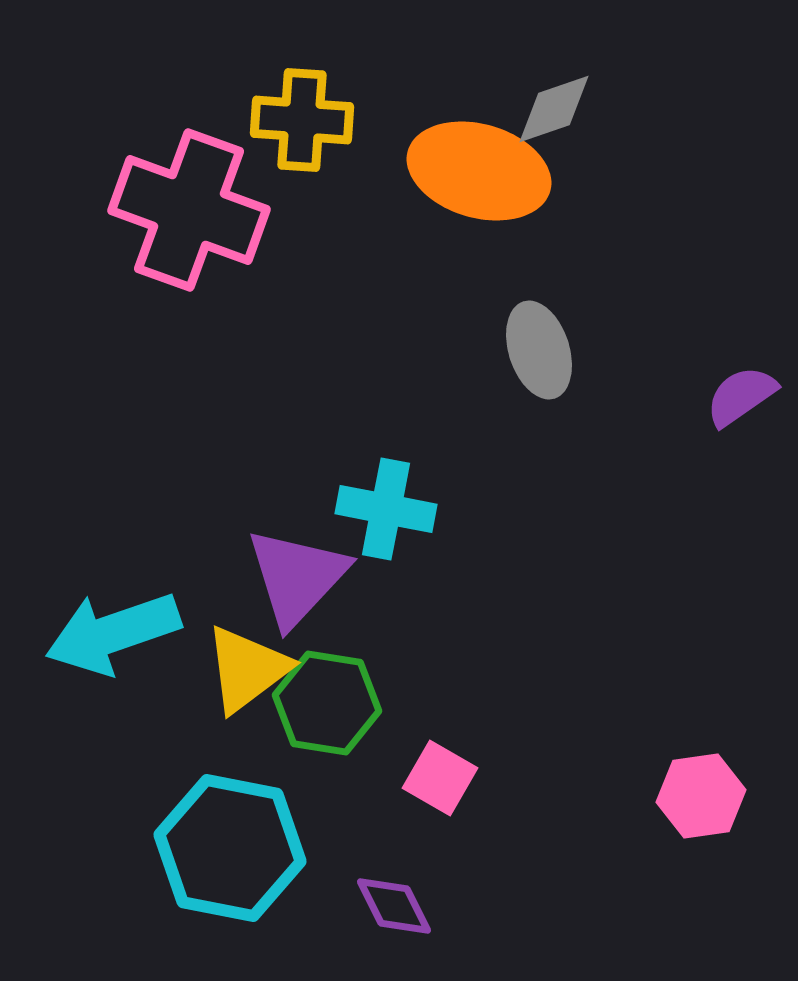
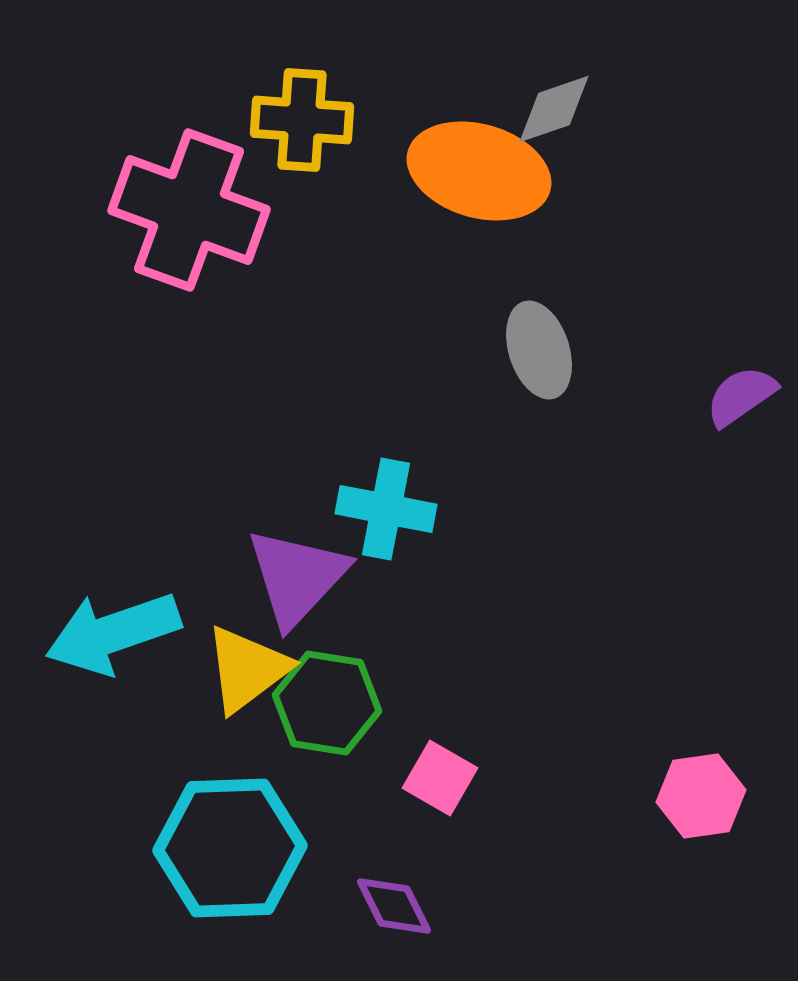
cyan hexagon: rotated 13 degrees counterclockwise
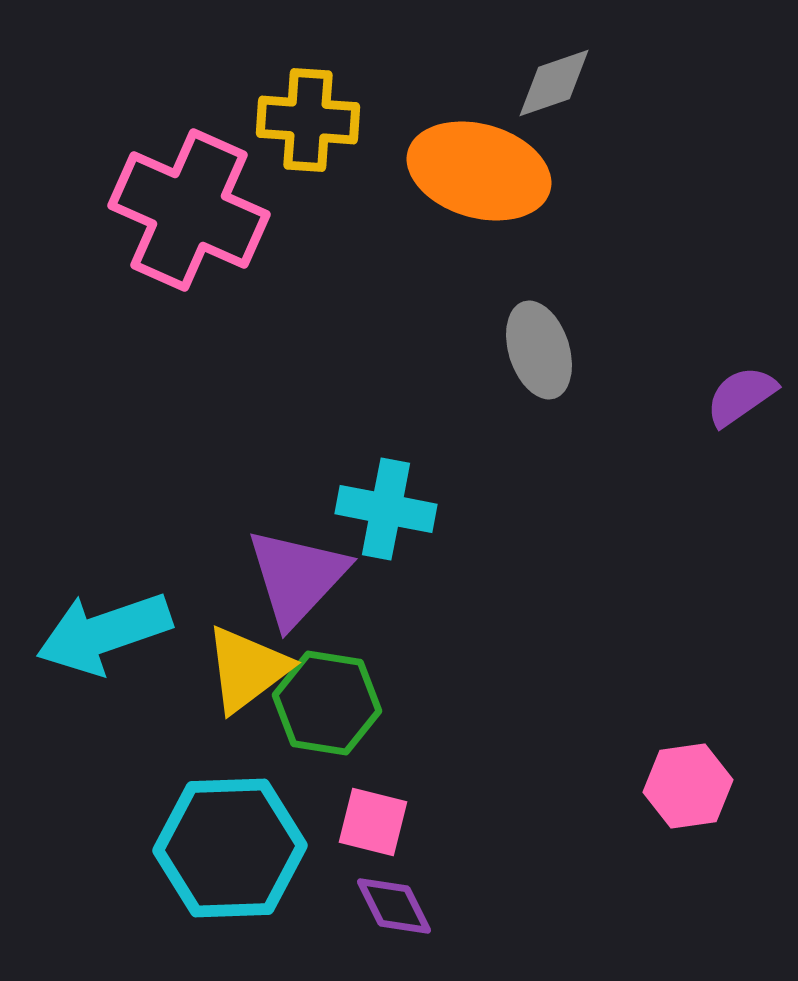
gray diamond: moved 26 px up
yellow cross: moved 6 px right
pink cross: rotated 4 degrees clockwise
cyan arrow: moved 9 px left
pink square: moved 67 px left, 44 px down; rotated 16 degrees counterclockwise
pink hexagon: moved 13 px left, 10 px up
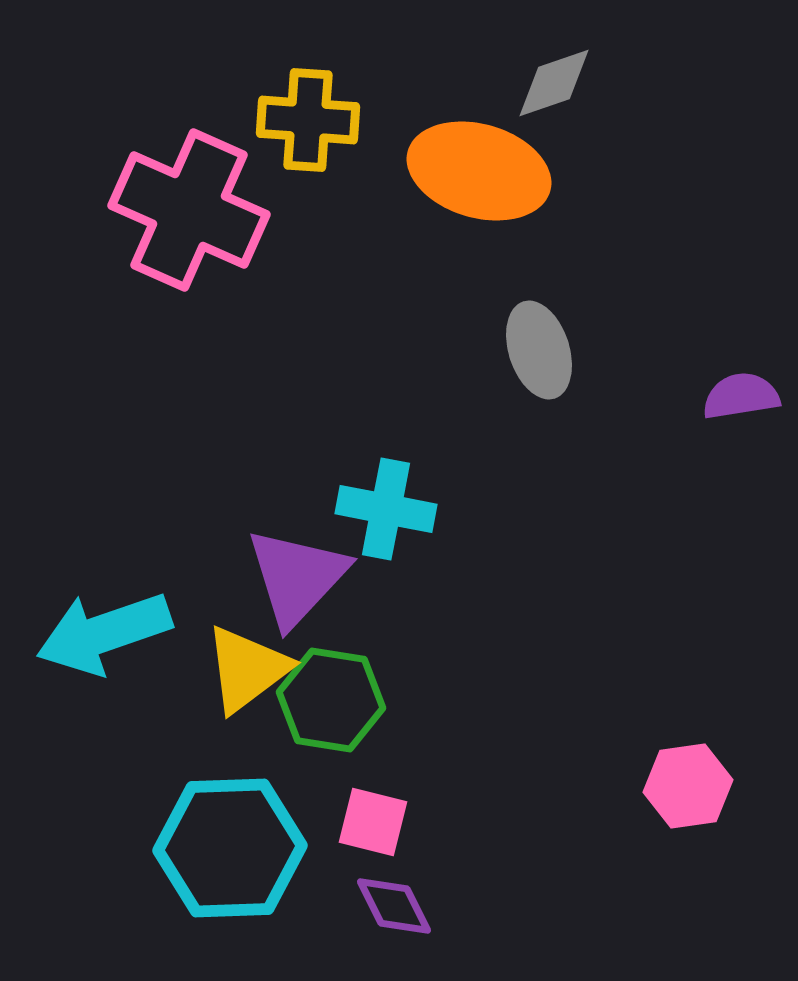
purple semicircle: rotated 26 degrees clockwise
green hexagon: moved 4 px right, 3 px up
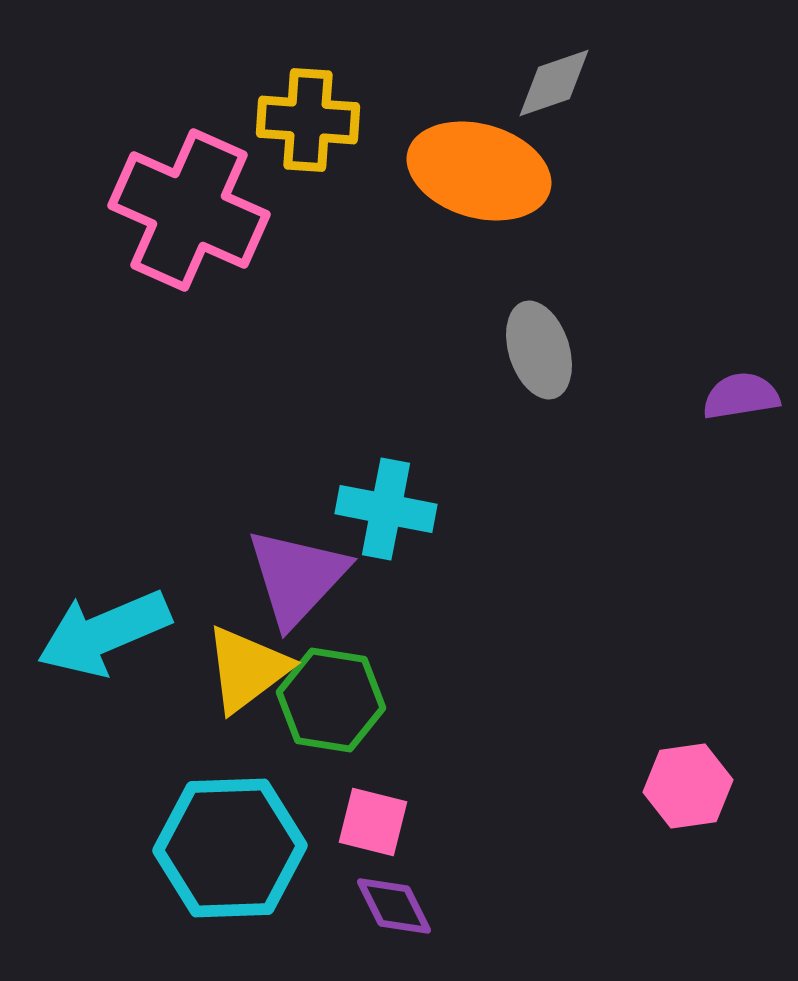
cyan arrow: rotated 4 degrees counterclockwise
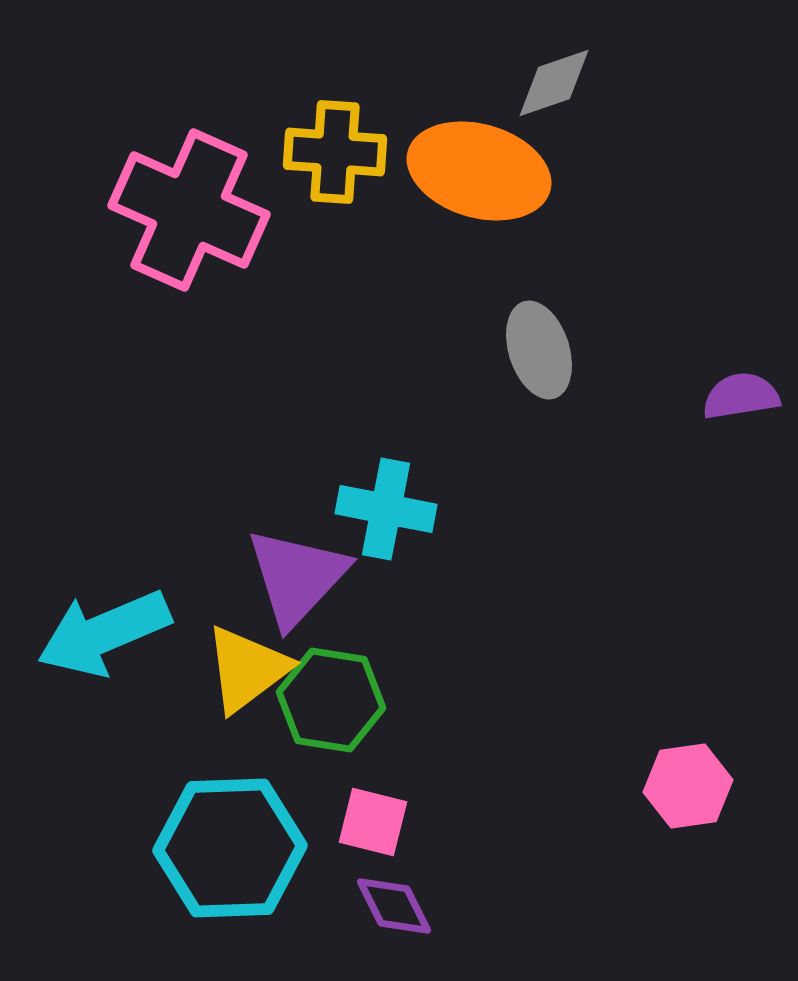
yellow cross: moved 27 px right, 32 px down
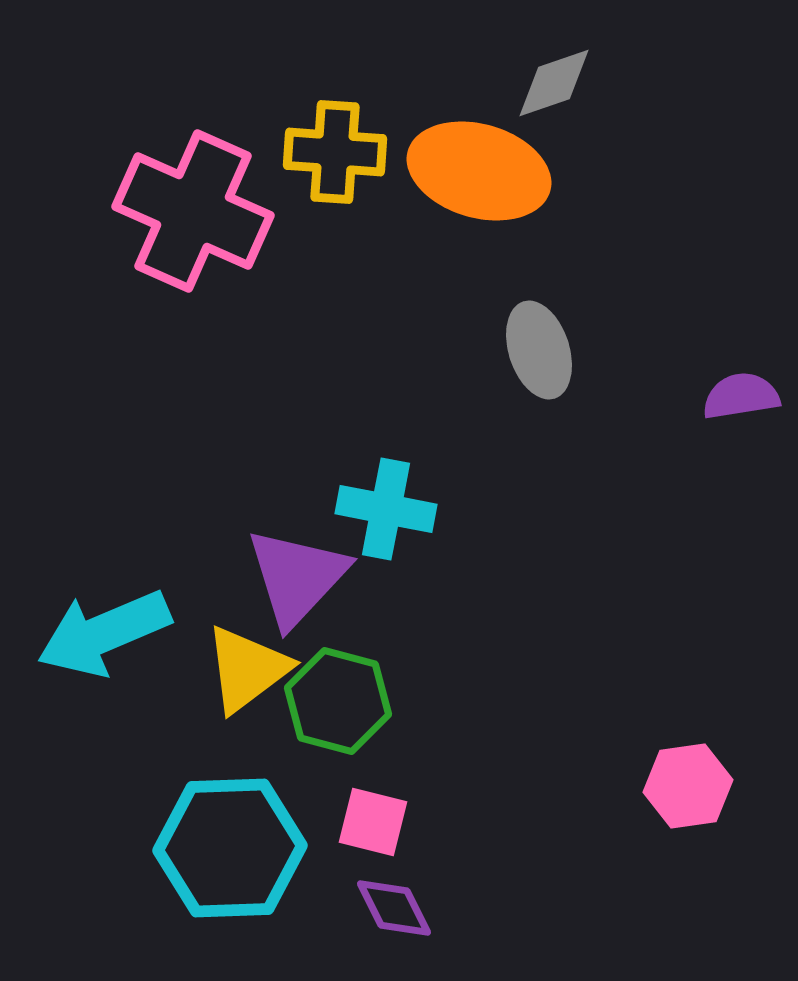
pink cross: moved 4 px right, 1 px down
green hexagon: moved 7 px right, 1 px down; rotated 6 degrees clockwise
purple diamond: moved 2 px down
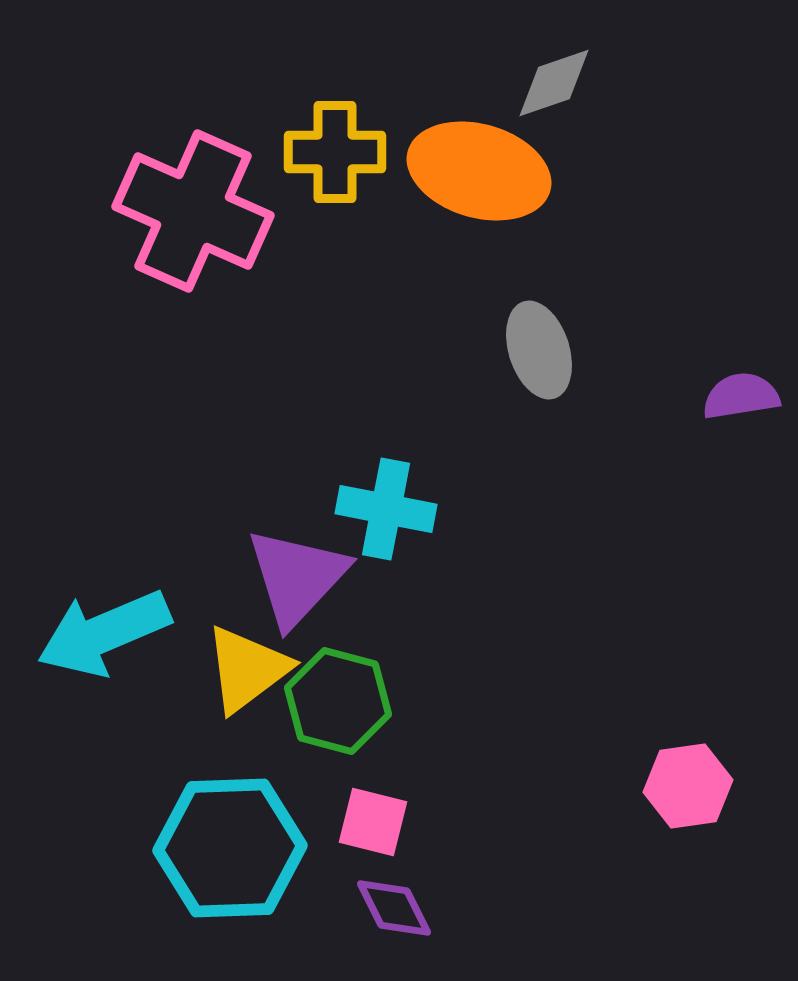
yellow cross: rotated 4 degrees counterclockwise
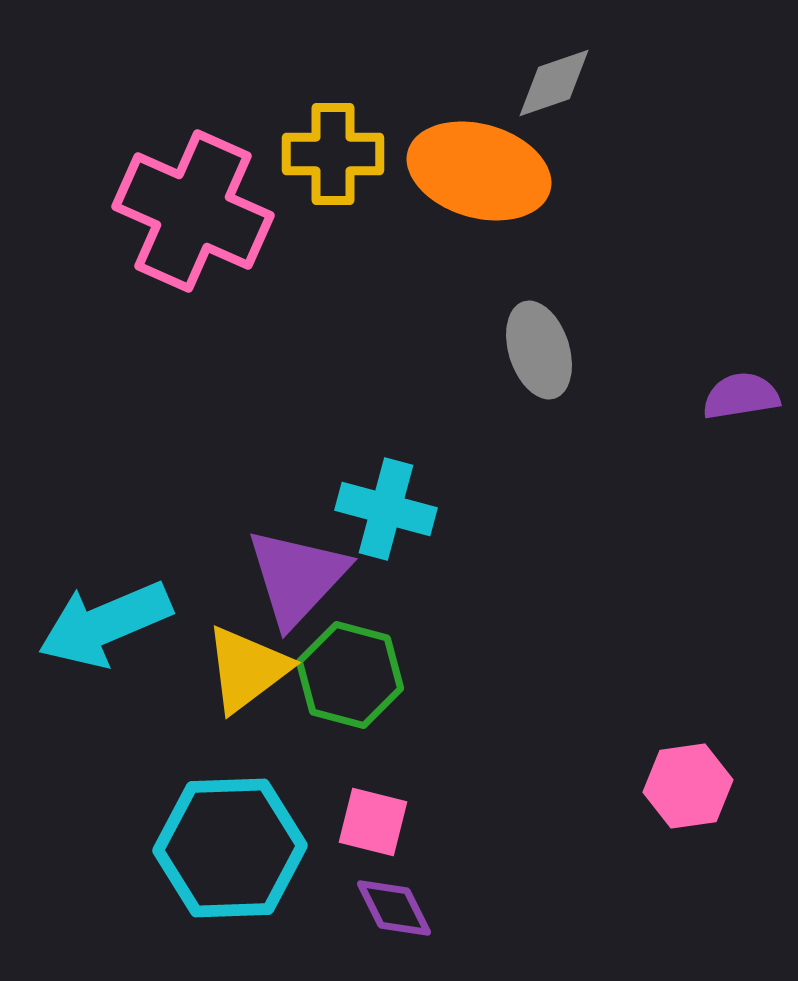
yellow cross: moved 2 px left, 2 px down
cyan cross: rotated 4 degrees clockwise
cyan arrow: moved 1 px right, 9 px up
green hexagon: moved 12 px right, 26 px up
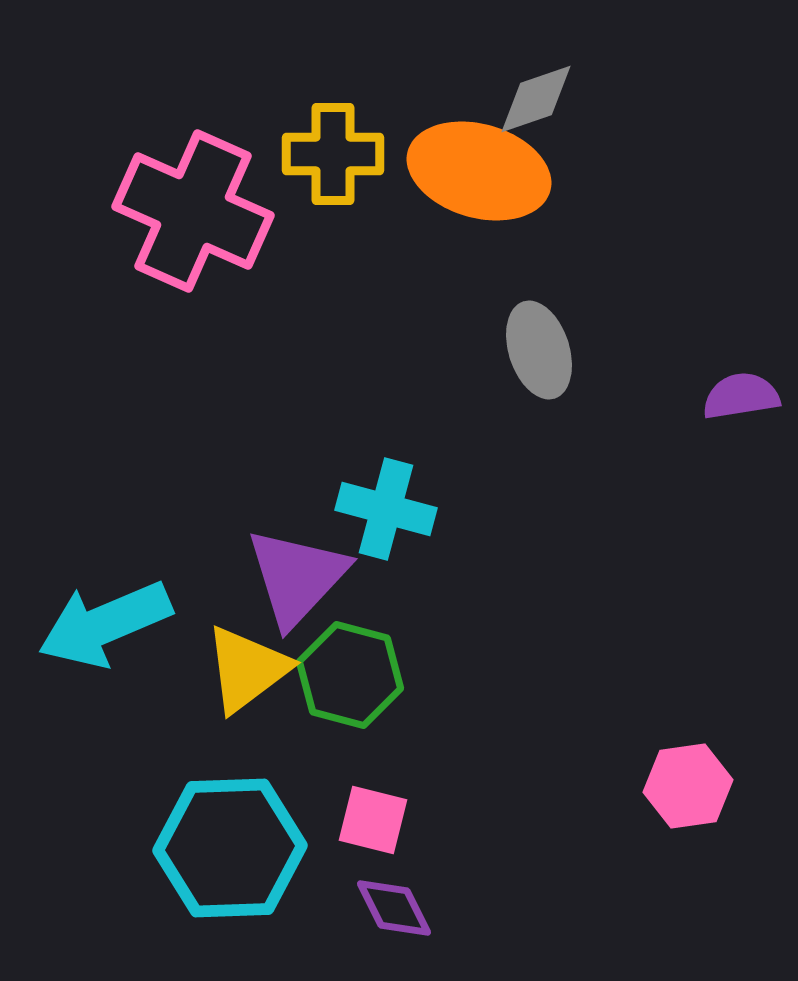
gray diamond: moved 18 px left, 16 px down
pink square: moved 2 px up
